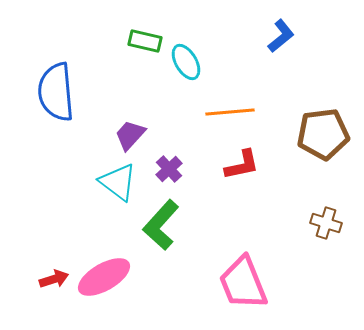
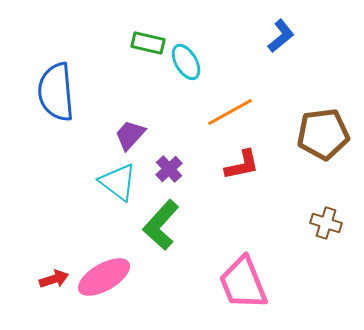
green rectangle: moved 3 px right, 2 px down
orange line: rotated 24 degrees counterclockwise
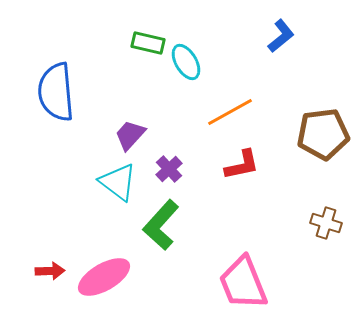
red arrow: moved 4 px left, 8 px up; rotated 16 degrees clockwise
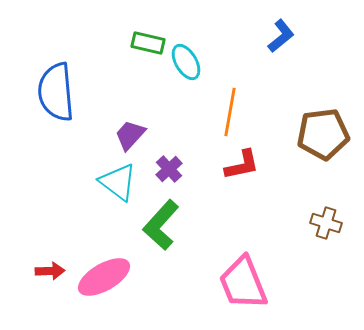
orange line: rotated 51 degrees counterclockwise
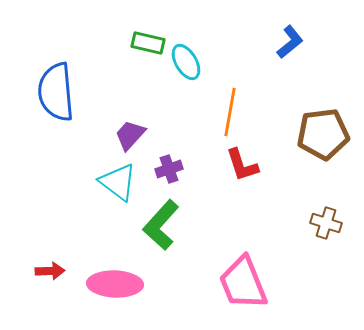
blue L-shape: moved 9 px right, 6 px down
red L-shape: rotated 84 degrees clockwise
purple cross: rotated 24 degrees clockwise
pink ellipse: moved 11 px right, 7 px down; rotated 32 degrees clockwise
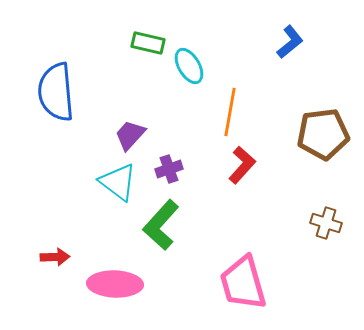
cyan ellipse: moved 3 px right, 4 px down
red L-shape: rotated 120 degrees counterclockwise
red arrow: moved 5 px right, 14 px up
pink trapezoid: rotated 6 degrees clockwise
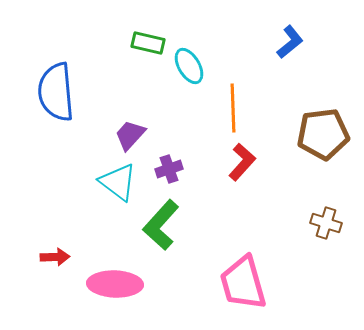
orange line: moved 3 px right, 4 px up; rotated 12 degrees counterclockwise
red L-shape: moved 3 px up
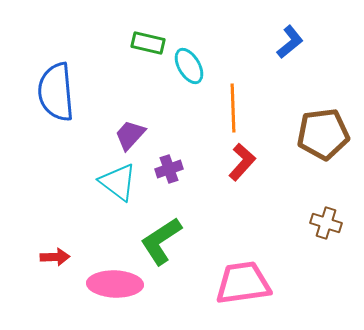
green L-shape: moved 16 px down; rotated 15 degrees clockwise
pink trapezoid: rotated 98 degrees clockwise
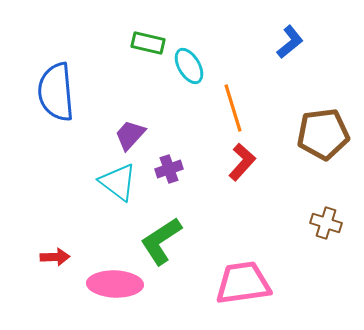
orange line: rotated 15 degrees counterclockwise
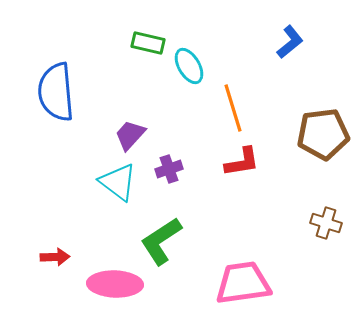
red L-shape: rotated 39 degrees clockwise
